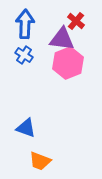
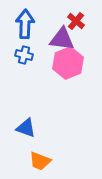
blue cross: rotated 18 degrees counterclockwise
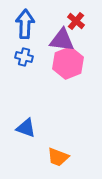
purple triangle: moved 1 px down
blue cross: moved 2 px down
orange trapezoid: moved 18 px right, 4 px up
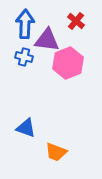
purple triangle: moved 15 px left
orange trapezoid: moved 2 px left, 5 px up
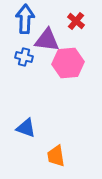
blue arrow: moved 5 px up
pink hexagon: rotated 16 degrees clockwise
orange trapezoid: moved 4 px down; rotated 60 degrees clockwise
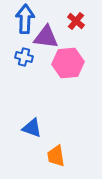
purple triangle: moved 1 px left, 3 px up
blue triangle: moved 6 px right
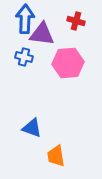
red cross: rotated 24 degrees counterclockwise
purple triangle: moved 4 px left, 3 px up
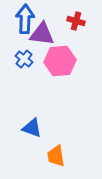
blue cross: moved 2 px down; rotated 24 degrees clockwise
pink hexagon: moved 8 px left, 2 px up
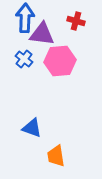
blue arrow: moved 1 px up
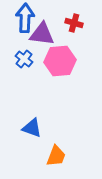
red cross: moved 2 px left, 2 px down
orange trapezoid: rotated 150 degrees counterclockwise
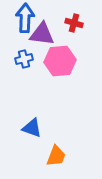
blue cross: rotated 36 degrees clockwise
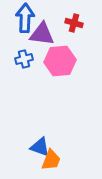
blue triangle: moved 8 px right, 19 px down
orange trapezoid: moved 5 px left, 4 px down
